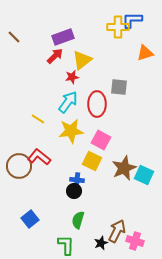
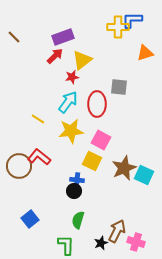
pink cross: moved 1 px right, 1 px down
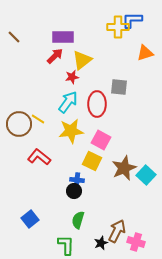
purple rectangle: rotated 20 degrees clockwise
brown circle: moved 42 px up
cyan square: moved 2 px right; rotated 18 degrees clockwise
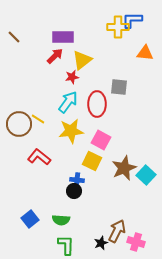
orange triangle: rotated 24 degrees clockwise
green semicircle: moved 17 px left; rotated 102 degrees counterclockwise
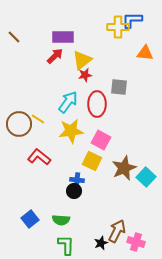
red star: moved 13 px right, 2 px up
cyan square: moved 2 px down
